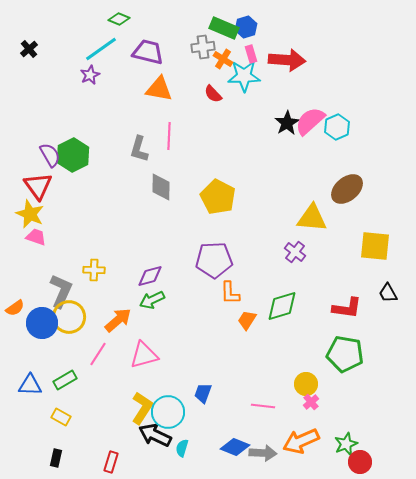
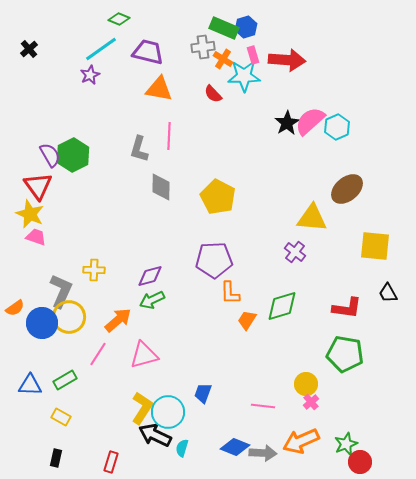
pink rectangle at (251, 54): moved 2 px right, 1 px down
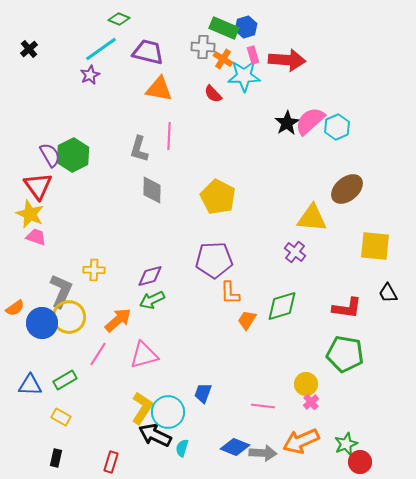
gray cross at (203, 47): rotated 10 degrees clockwise
gray diamond at (161, 187): moved 9 px left, 3 px down
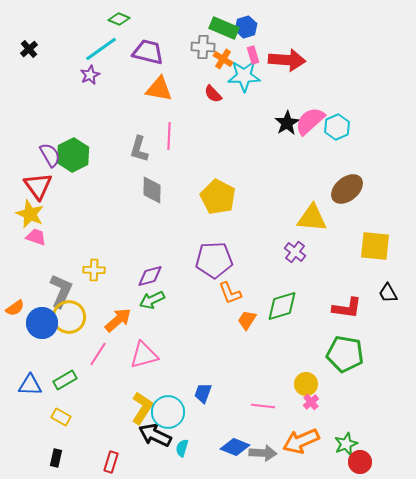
orange L-shape at (230, 293): rotated 20 degrees counterclockwise
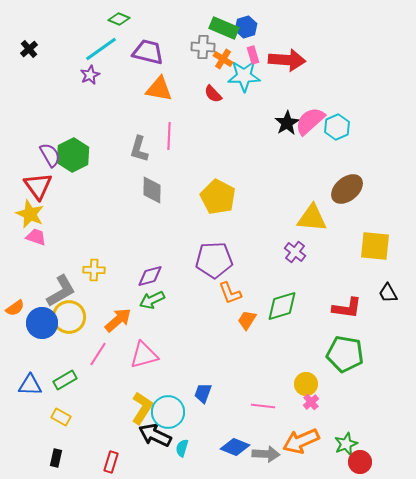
gray L-shape at (61, 291): rotated 36 degrees clockwise
gray arrow at (263, 453): moved 3 px right, 1 px down
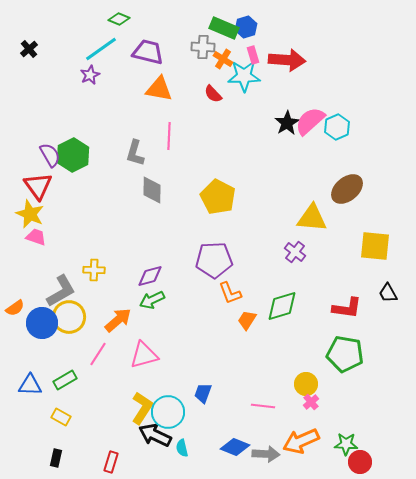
gray L-shape at (139, 149): moved 4 px left, 4 px down
green star at (346, 444): rotated 25 degrees clockwise
cyan semicircle at (182, 448): rotated 30 degrees counterclockwise
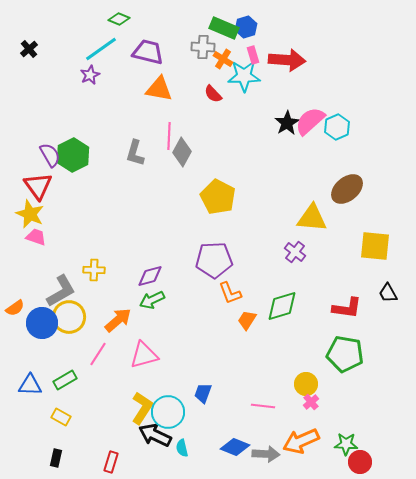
gray diamond at (152, 190): moved 30 px right, 38 px up; rotated 28 degrees clockwise
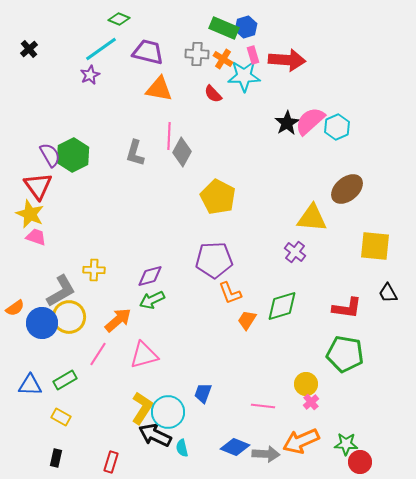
gray cross at (203, 47): moved 6 px left, 7 px down
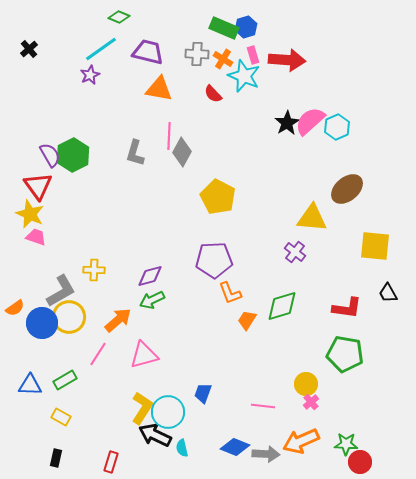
green diamond at (119, 19): moved 2 px up
cyan star at (244, 76): rotated 24 degrees clockwise
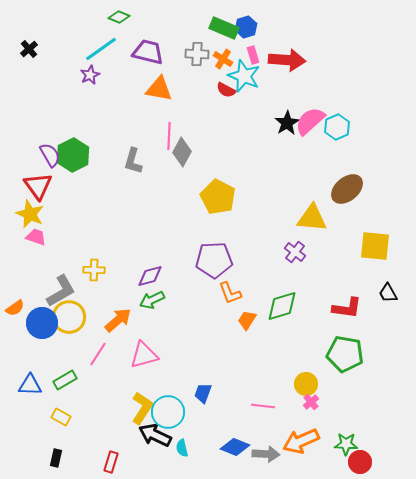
red semicircle at (213, 94): moved 13 px right, 4 px up; rotated 18 degrees counterclockwise
gray L-shape at (135, 153): moved 2 px left, 8 px down
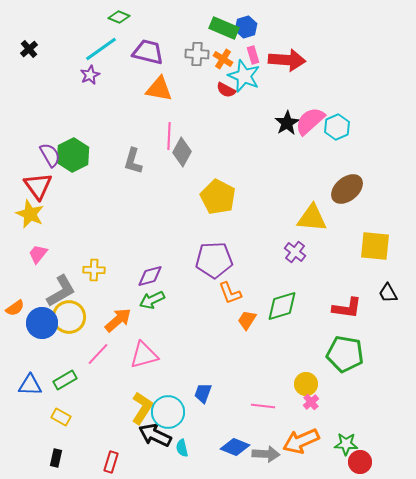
pink trapezoid at (36, 237): moved 2 px right, 17 px down; rotated 70 degrees counterclockwise
pink line at (98, 354): rotated 10 degrees clockwise
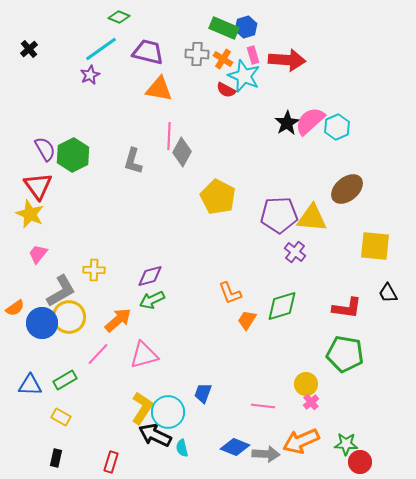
purple semicircle at (50, 155): moved 5 px left, 6 px up
purple pentagon at (214, 260): moved 65 px right, 45 px up
